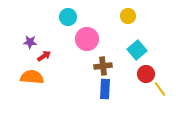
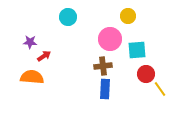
pink circle: moved 23 px right
cyan square: rotated 36 degrees clockwise
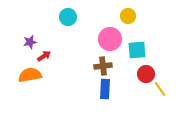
purple star: rotated 16 degrees counterclockwise
orange semicircle: moved 2 px left, 2 px up; rotated 15 degrees counterclockwise
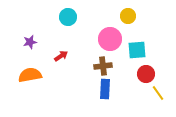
red arrow: moved 17 px right
yellow line: moved 2 px left, 4 px down
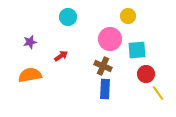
brown cross: rotated 30 degrees clockwise
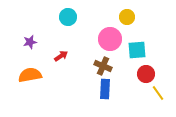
yellow circle: moved 1 px left, 1 px down
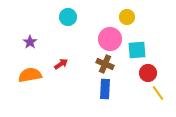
purple star: rotated 24 degrees counterclockwise
red arrow: moved 8 px down
brown cross: moved 2 px right, 2 px up
red circle: moved 2 px right, 1 px up
